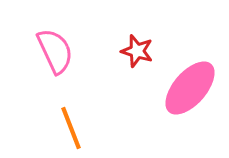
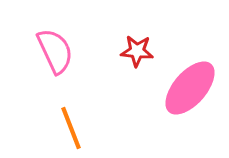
red star: rotated 12 degrees counterclockwise
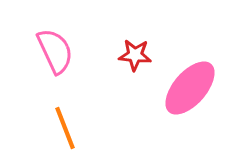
red star: moved 2 px left, 4 px down
orange line: moved 6 px left
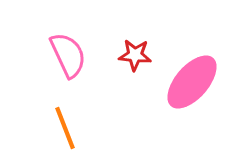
pink semicircle: moved 13 px right, 4 px down
pink ellipse: moved 2 px right, 6 px up
